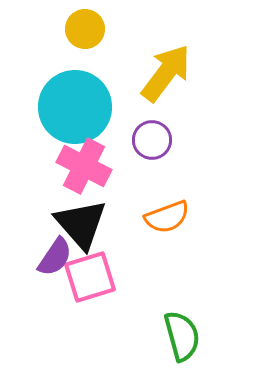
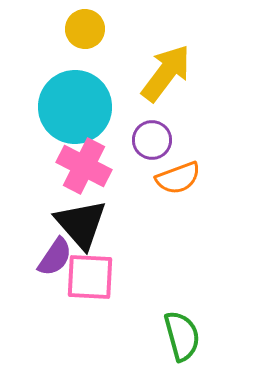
orange semicircle: moved 11 px right, 39 px up
pink square: rotated 20 degrees clockwise
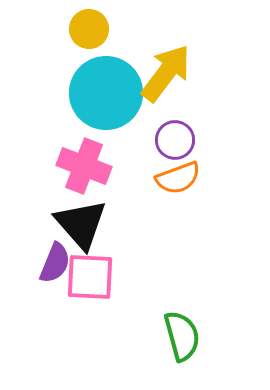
yellow circle: moved 4 px right
cyan circle: moved 31 px right, 14 px up
purple circle: moved 23 px right
pink cross: rotated 6 degrees counterclockwise
purple semicircle: moved 6 px down; rotated 12 degrees counterclockwise
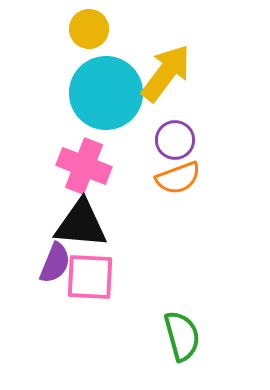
black triangle: rotated 44 degrees counterclockwise
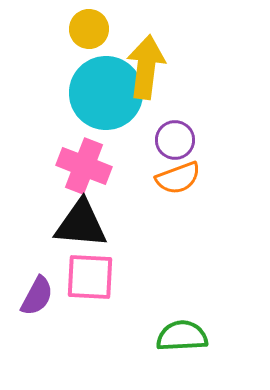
yellow arrow: moved 20 px left, 6 px up; rotated 30 degrees counterclockwise
purple semicircle: moved 18 px left, 33 px down; rotated 6 degrees clockwise
green semicircle: rotated 78 degrees counterclockwise
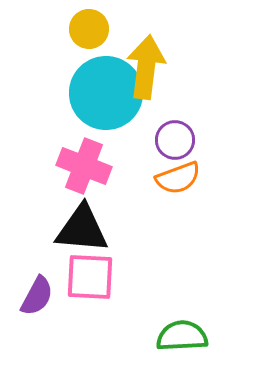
black triangle: moved 1 px right, 5 px down
